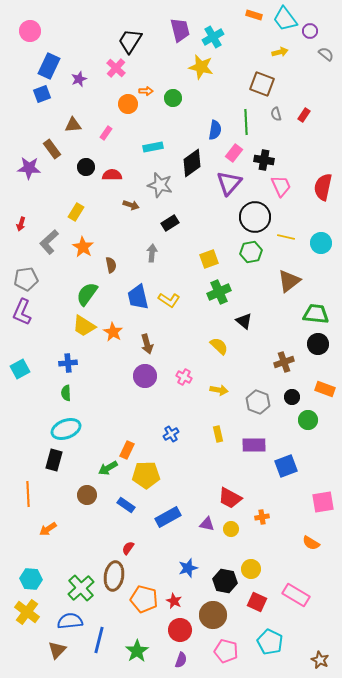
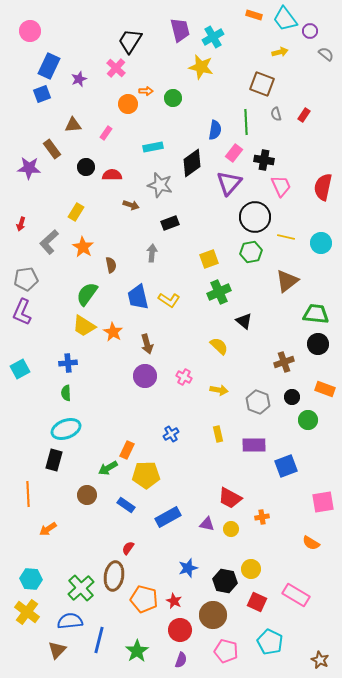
black rectangle at (170, 223): rotated 12 degrees clockwise
brown triangle at (289, 281): moved 2 px left
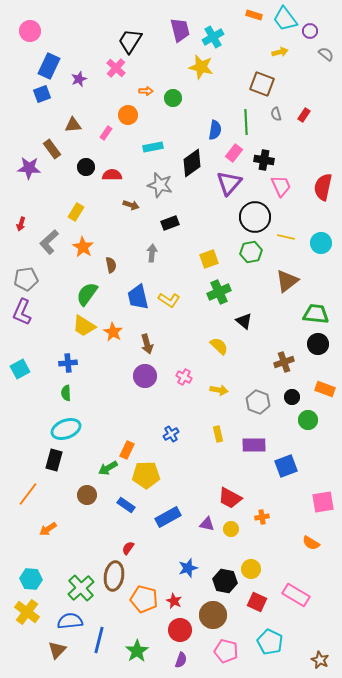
orange circle at (128, 104): moved 11 px down
orange line at (28, 494): rotated 40 degrees clockwise
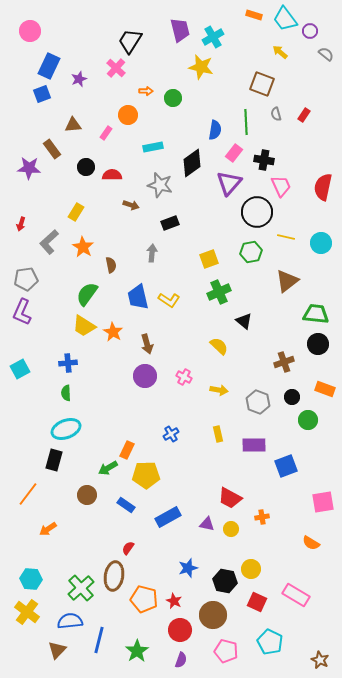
yellow arrow at (280, 52): rotated 126 degrees counterclockwise
black circle at (255, 217): moved 2 px right, 5 px up
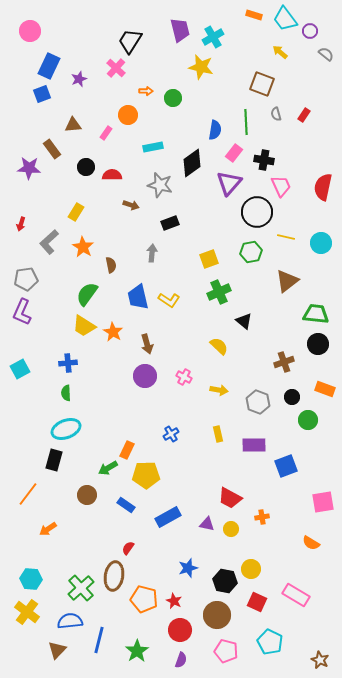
brown circle at (213, 615): moved 4 px right
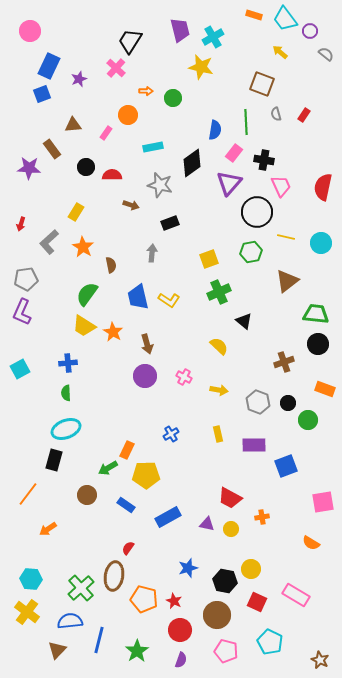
black circle at (292, 397): moved 4 px left, 6 px down
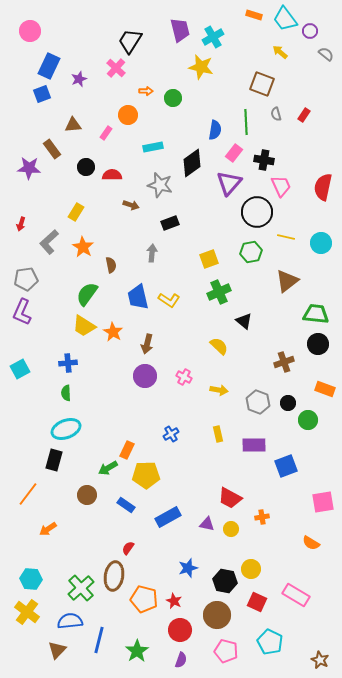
brown arrow at (147, 344): rotated 30 degrees clockwise
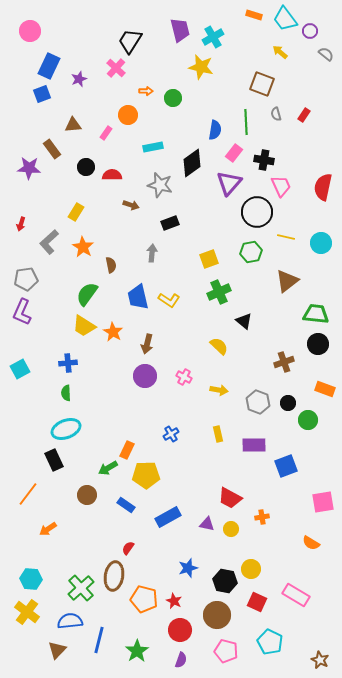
black rectangle at (54, 460): rotated 40 degrees counterclockwise
